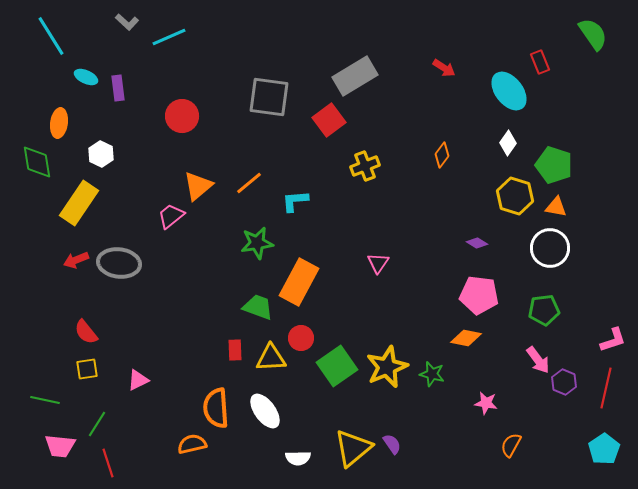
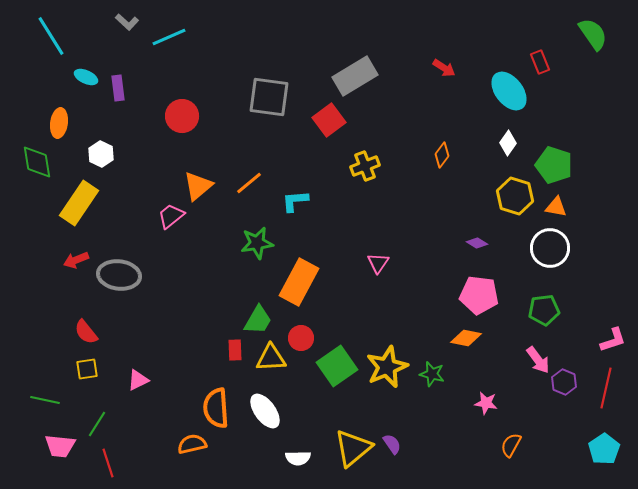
gray ellipse at (119, 263): moved 12 px down
green trapezoid at (258, 307): moved 13 px down; rotated 100 degrees clockwise
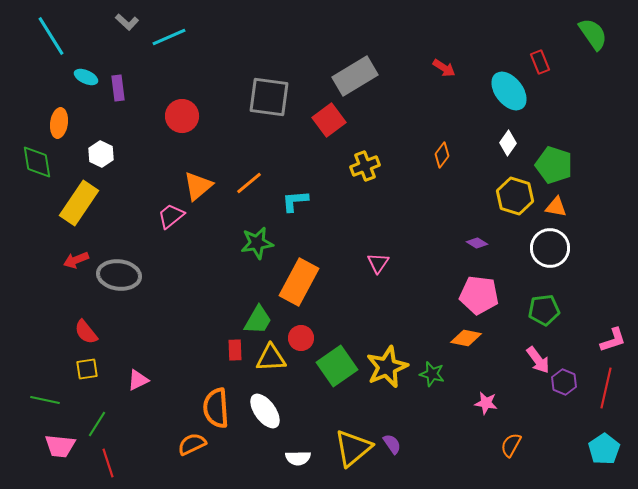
orange semicircle at (192, 444): rotated 12 degrees counterclockwise
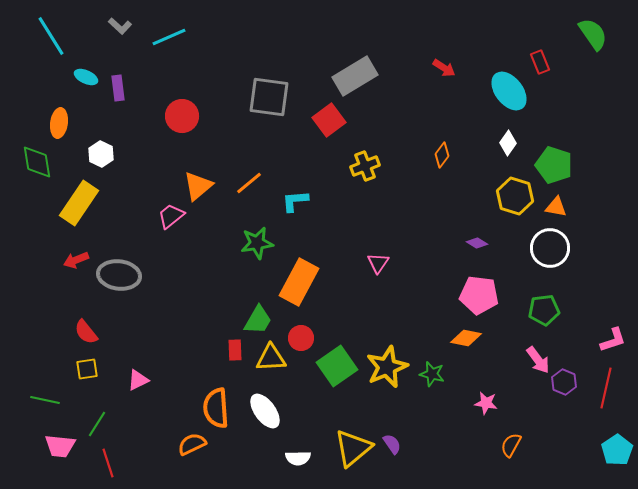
gray L-shape at (127, 22): moved 7 px left, 4 px down
cyan pentagon at (604, 449): moved 13 px right, 1 px down
